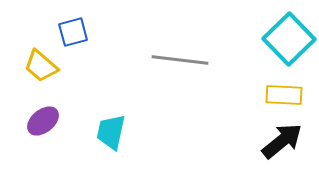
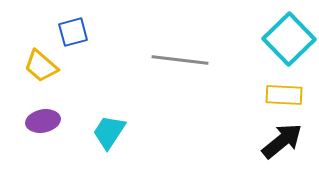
purple ellipse: rotated 28 degrees clockwise
cyan trapezoid: moved 2 px left; rotated 21 degrees clockwise
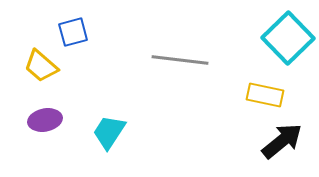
cyan square: moved 1 px left, 1 px up
yellow rectangle: moved 19 px left; rotated 9 degrees clockwise
purple ellipse: moved 2 px right, 1 px up
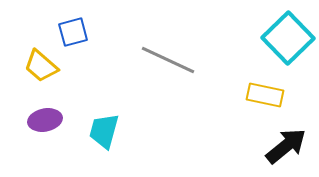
gray line: moved 12 px left; rotated 18 degrees clockwise
cyan trapezoid: moved 5 px left, 1 px up; rotated 18 degrees counterclockwise
black arrow: moved 4 px right, 5 px down
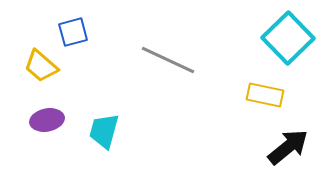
purple ellipse: moved 2 px right
black arrow: moved 2 px right, 1 px down
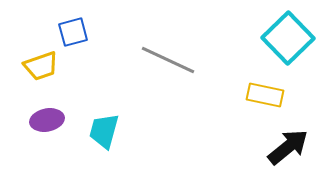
yellow trapezoid: rotated 60 degrees counterclockwise
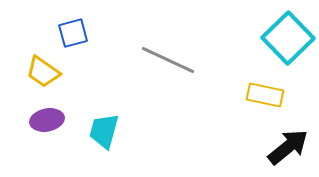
blue square: moved 1 px down
yellow trapezoid: moved 2 px right, 6 px down; rotated 54 degrees clockwise
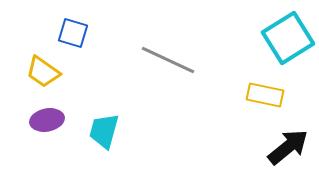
blue square: rotated 32 degrees clockwise
cyan square: rotated 12 degrees clockwise
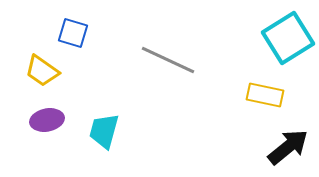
yellow trapezoid: moved 1 px left, 1 px up
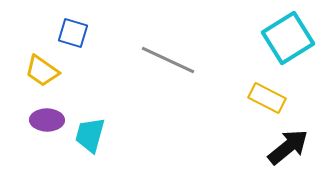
yellow rectangle: moved 2 px right, 3 px down; rotated 15 degrees clockwise
purple ellipse: rotated 12 degrees clockwise
cyan trapezoid: moved 14 px left, 4 px down
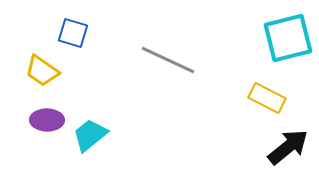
cyan square: rotated 18 degrees clockwise
cyan trapezoid: rotated 36 degrees clockwise
